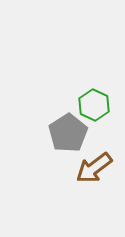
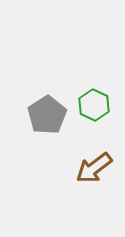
gray pentagon: moved 21 px left, 18 px up
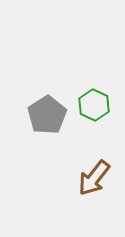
brown arrow: moved 10 px down; rotated 15 degrees counterclockwise
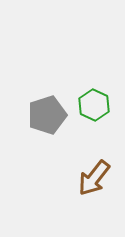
gray pentagon: rotated 15 degrees clockwise
